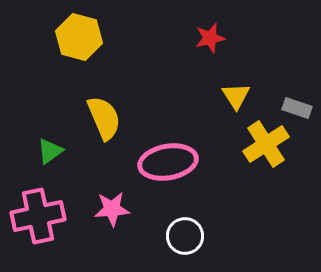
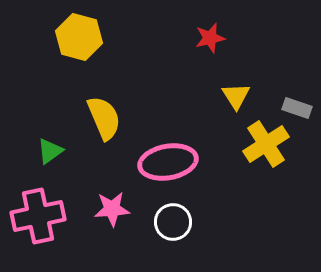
white circle: moved 12 px left, 14 px up
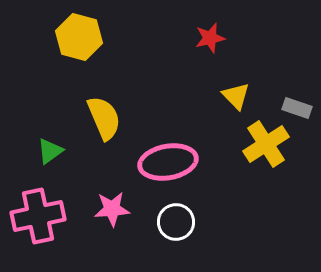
yellow triangle: rotated 12 degrees counterclockwise
white circle: moved 3 px right
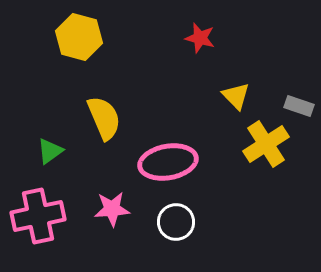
red star: moved 10 px left; rotated 28 degrees clockwise
gray rectangle: moved 2 px right, 2 px up
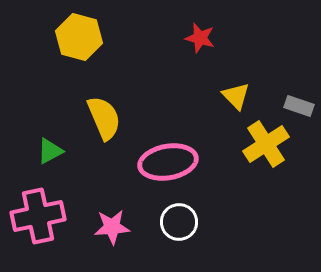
green triangle: rotated 8 degrees clockwise
pink star: moved 18 px down
white circle: moved 3 px right
